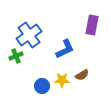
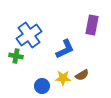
green cross: rotated 32 degrees clockwise
yellow star: moved 1 px right, 2 px up
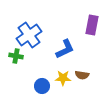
brown semicircle: rotated 40 degrees clockwise
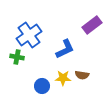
purple rectangle: rotated 42 degrees clockwise
green cross: moved 1 px right, 1 px down
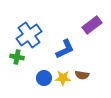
blue circle: moved 2 px right, 8 px up
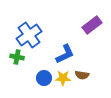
blue L-shape: moved 5 px down
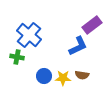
blue cross: rotated 15 degrees counterclockwise
blue L-shape: moved 13 px right, 8 px up
blue circle: moved 2 px up
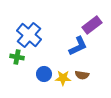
blue circle: moved 2 px up
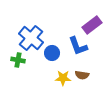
blue cross: moved 2 px right, 3 px down
blue L-shape: rotated 95 degrees clockwise
green cross: moved 1 px right, 3 px down
blue circle: moved 8 px right, 21 px up
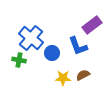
green cross: moved 1 px right
brown semicircle: moved 1 px right; rotated 144 degrees clockwise
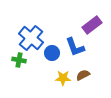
blue L-shape: moved 3 px left, 1 px down
